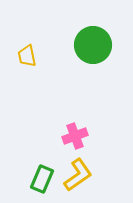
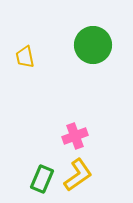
yellow trapezoid: moved 2 px left, 1 px down
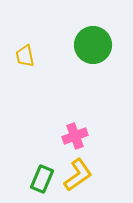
yellow trapezoid: moved 1 px up
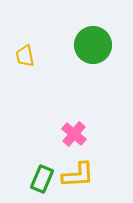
pink cross: moved 1 px left, 2 px up; rotated 30 degrees counterclockwise
yellow L-shape: rotated 32 degrees clockwise
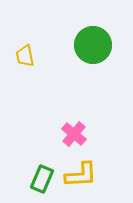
yellow L-shape: moved 3 px right
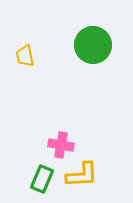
pink cross: moved 13 px left, 11 px down; rotated 30 degrees counterclockwise
yellow L-shape: moved 1 px right
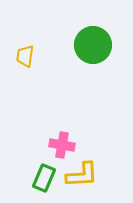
yellow trapezoid: rotated 20 degrees clockwise
pink cross: moved 1 px right
green rectangle: moved 2 px right, 1 px up
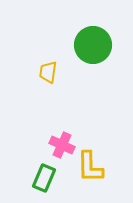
yellow trapezoid: moved 23 px right, 16 px down
pink cross: rotated 15 degrees clockwise
yellow L-shape: moved 8 px right, 8 px up; rotated 92 degrees clockwise
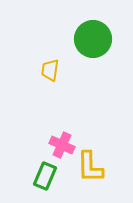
green circle: moved 6 px up
yellow trapezoid: moved 2 px right, 2 px up
green rectangle: moved 1 px right, 2 px up
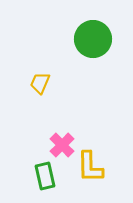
yellow trapezoid: moved 10 px left, 13 px down; rotated 15 degrees clockwise
pink cross: rotated 20 degrees clockwise
green rectangle: rotated 36 degrees counterclockwise
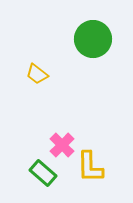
yellow trapezoid: moved 3 px left, 9 px up; rotated 75 degrees counterclockwise
green rectangle: moved 2 px left, 3 px up; rotated 36 degrees counterclockwise
